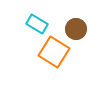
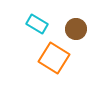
orange square: moved 6 px down
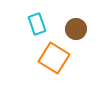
cyan rectangle: rotated 40 degrees clockwise
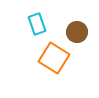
brown circle: moved 1 px right, 3 px down
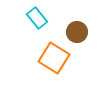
cyan rectangle: moved 6 px up; rotated 20 degrees counterclockwise
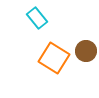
brown circle: moved 9 px right, 19 px down
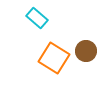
cyan rectangle: rotated 10 degrees counterclockwise
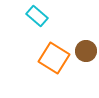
cyan rectangle: moved 2 px up
